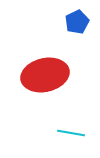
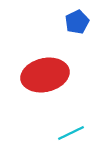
cyan line: rotated 36 degrees counterclockwise
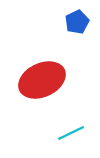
red ellipse: moved 3 px left, 5 px down; rotated 12 degrees counterclockwise
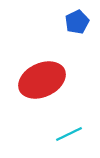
cyan line: moved 2 px left, 1 px down
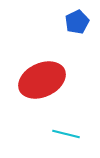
cyan line: moved 3 px left; rotated 40 degrees clockwise
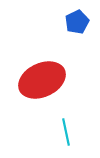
cyan line: moved 2 px up; rotated 64 degrees clockwise
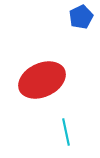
blue pentagon: moved 4 px right, 5 px up
